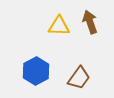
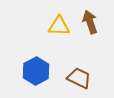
brown trapezoid: rotated 100 degrees counterclockwise
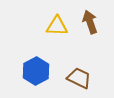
yellow triangle: moved 2 px left
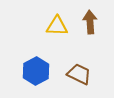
brown arrow: rotated 15 degrees clockwise
brown trapezoid: moved 4 px up
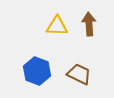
brown arrow: moved 1 px left, 2 px down
blue hexagon: moved 1 px right; rotated 12 degrees counterclockwise
